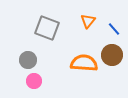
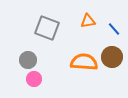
orange triangle: rotated 42 degrees clockwise
brown circle: moved 2 px down
orange semicircle: moved 1 px up
pink circle: moved 2 px up
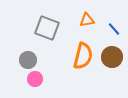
orange triangle: moved 1 px left, 1 px up
orange semicircle: moved 1 px left, 6 px up; rotated 100 degrees clockwise
pink circle: moved 1 px right
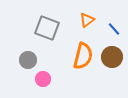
orange triangle: rotated 28 degrees counterclockwise
pink circle: moved 8 px right
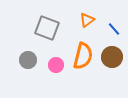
pink circle: moved 13 px right, 14 px up
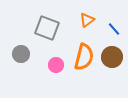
orange semicircle: moved 1 px right, 1 px down
gray circle: moved 7 px left, 6 px up
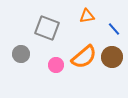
orange triangle: moved 4 px up; rotated 28 degrees clockwise
orange semicircle: rotated 36 degrees clockwise
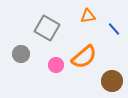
orange triangle: moved 1 px right
gray square: rotated 10 degrees clockwise
brown circle: moved 24 px down
